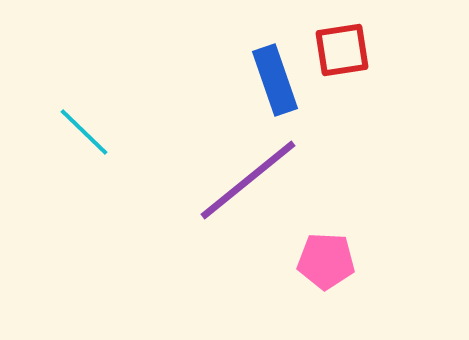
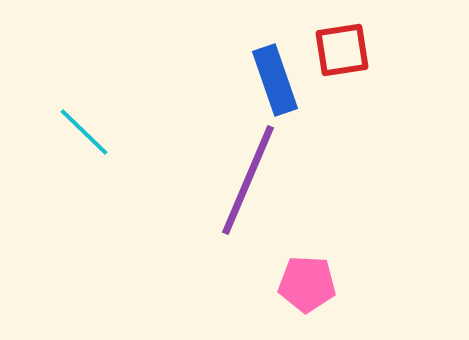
purple line: rotated 28 degrees counterclockwise
pink pentagon: moved 19 px left, 23 px down
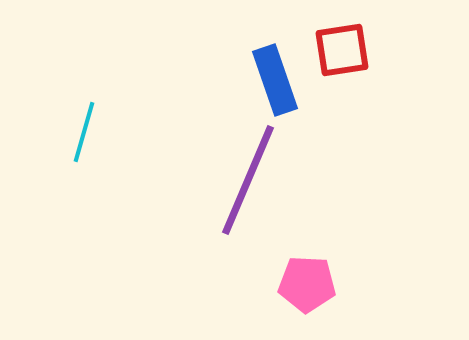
cyan line: rotated 62 degrees clockwise
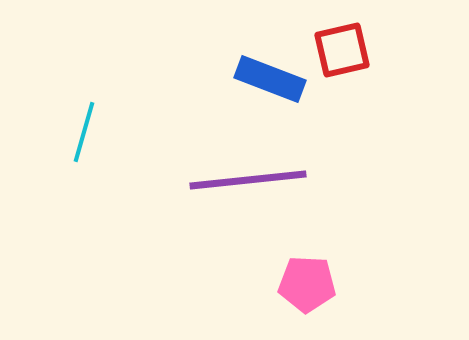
red square: rotated 4 degrees counterclockwise
blue rectangle: moved 5 px left, 1 px up; rotated 50 degrees counterclockwise
purple line: rotated 61 degrees clockwise
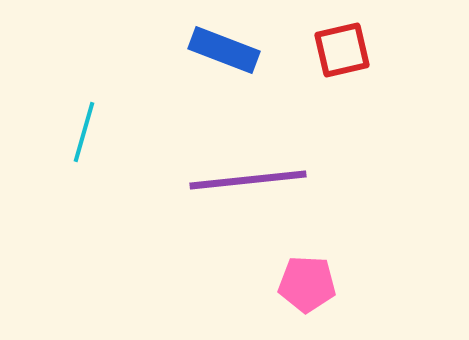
blue rectangle: moved 46 px left, 29 px up
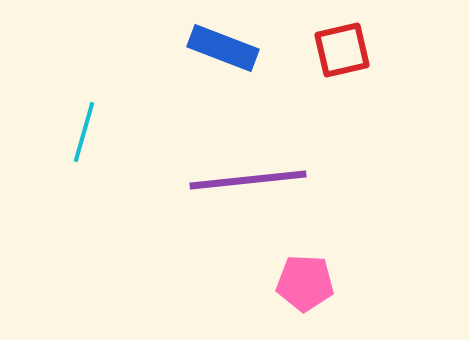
blue rectangle: moved 1 px left, 2 px up
pink pentagon: moved 2 px left, 1 px up
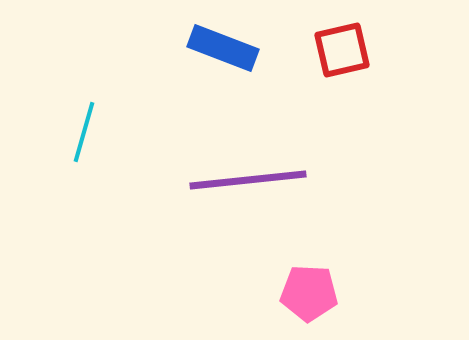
pink pentagon: moved 4 px right, 10 px down
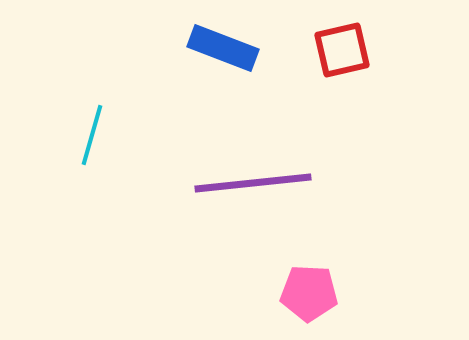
cyan line: moved 8 px right, 3 px down
purple line: moved 5 px right, 3 px down
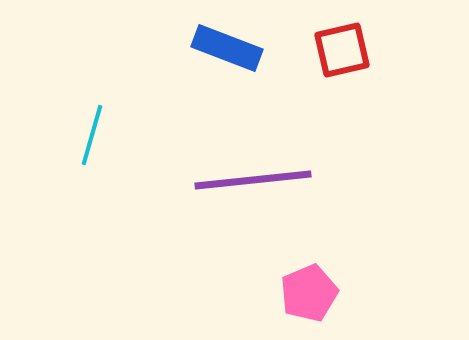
blue rectangle: moved 4 px right
purple line: moved 3 px up
pink pentagon: rotated 26 degrees counterclockwise
